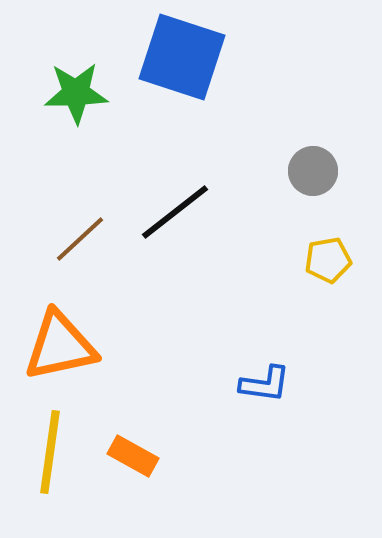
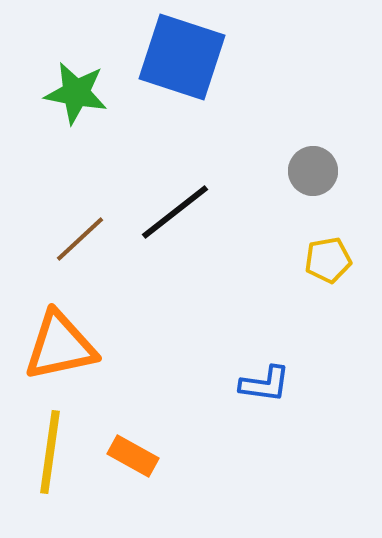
green star: rotated 12 degrees clockwise
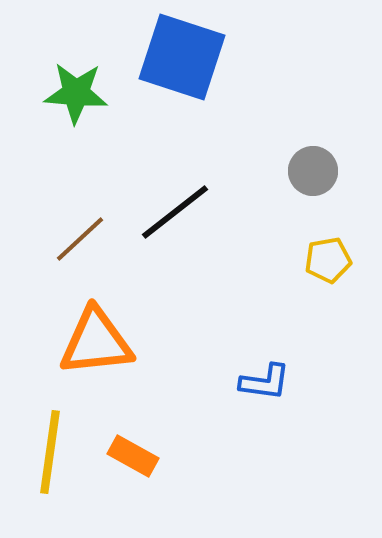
green star: rotated 6 degrees counterclockwise
orange triangle: moved 36 px right, 4 px up; rotated 6 degrees clockwise
blue L-shape: moved 2 px up
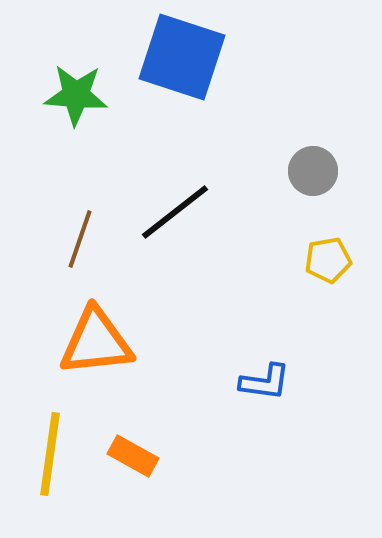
green star: moved 2 px down
brown line: rotated 28 degrees counterclockwise
yellow line: moved 2 px down
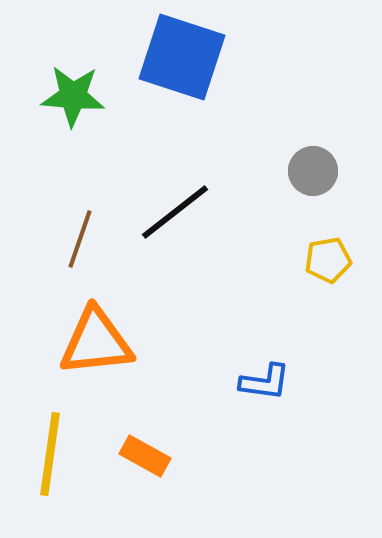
green star: moved 3 px left, 1 px down
orange rectangle: moved 12 px right
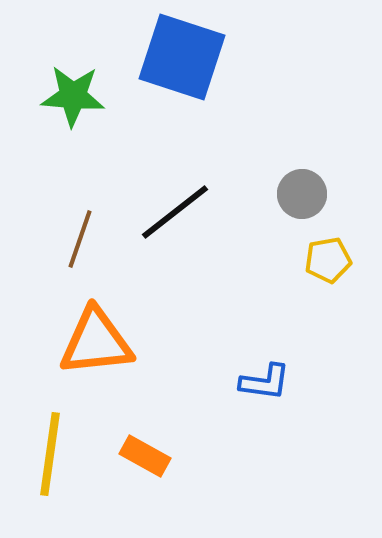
gray circle: moved 11 px left, 23 px down
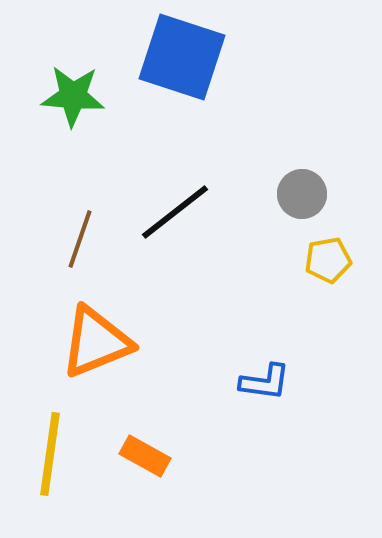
orange triangle: rotated 16 degrees counterclockwise
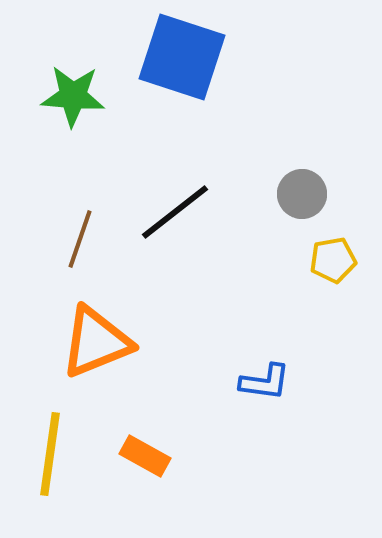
yellow pentagon: moved 5 px right
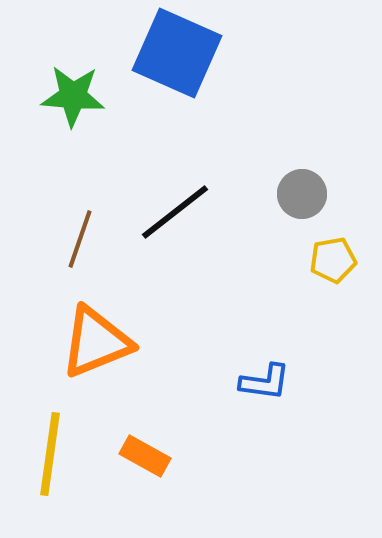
blue square: moved 5 px left, 4 px up; rotated 6 degrees clockwise
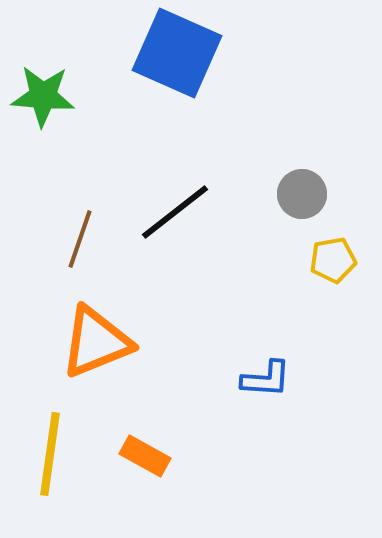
green star: moved 30 px left
blue L-shape: moved 1 px right, 3 px up; rotated 4 degrees counterclockwise
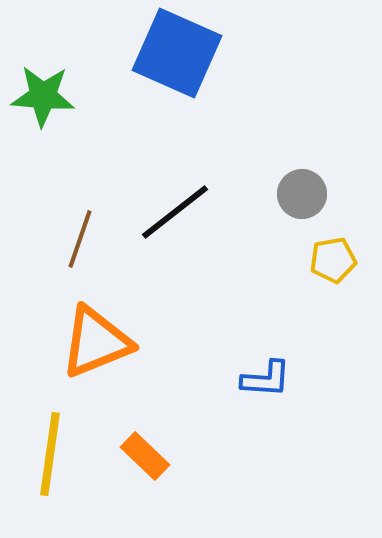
orange rectangle: rotated 15 degrees clockwise
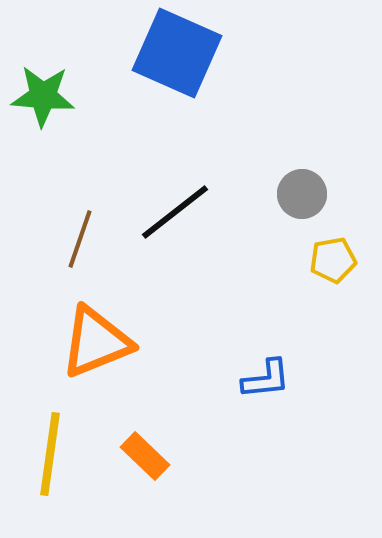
blue L-shape: rotated 10 degrees counterclockwise
